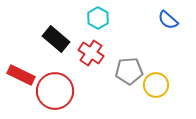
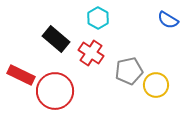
blue semicircle: rotated 10 degrees counterclockwise
gray pentagon: rotated 8 degrees counterclockwise
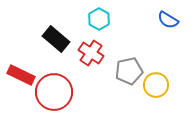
cyan hexagon: moved 1 px right, 1 px down
red circle: moved 1 px left, 1 px down
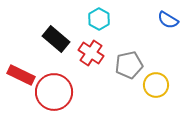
gray pentagon: moved 6 px up
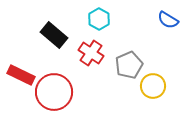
black rectangle: moved 2 px left, 4 px up
gray pentagon: rotated 12 degrees counterclockwise
yellow circle: moved 3 px left, 1 px down
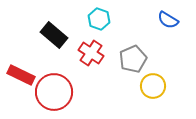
cyan hexagon: rotated 10 degrees counterclockwise
gray pentagon: moved 4 px right, 6 px up
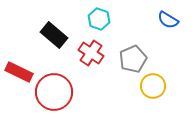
red rectangle: moved 2 px left, 3 px up
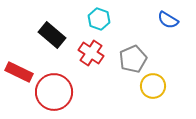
black rectangle: moved 2 px left
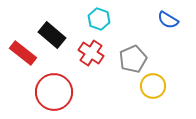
red rectangle: moved 4 px right, 19 px up; rotated 12 degrees clockwise
